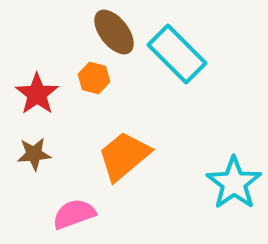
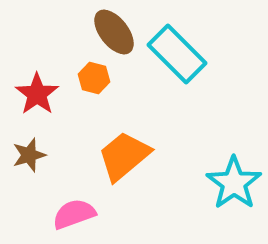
brown star: moved 5 px left, 1 px down; rotated 12 degrees counterclockwise
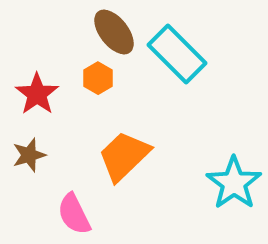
orange hexagon: moved 4 px right; rotated 16 degrees clockwise
orange trapezoid: rotated 4 degrees counterclockwise
pink semicircle: rotated 96 degrees counterclockwise
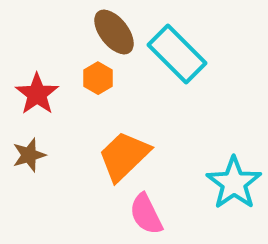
pink semicircle: moved 72 px right
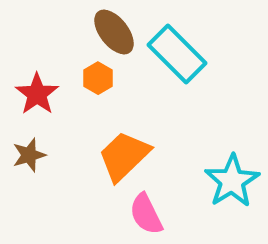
cyan star: moved 2 px left, 2 px up; rotated 4 degrees clockwise
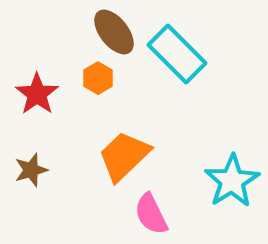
brown star: moved 2 px right, 15 px down
pink semicircle: moved 5 px right
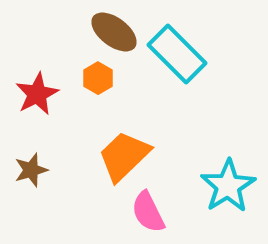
brown ellipse: rotated 15 degrees counterclockwise
red star: rotated 9 degrees clockwise
cyan star: moved 4 px left, 5 px down
pink semicircle: moved 3 px left, 2 px up
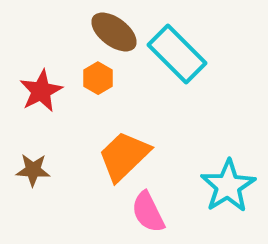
red star: moved 4 px right, 3 px up
brown star: moved 2 px right; rotated 20 degrees clockwise
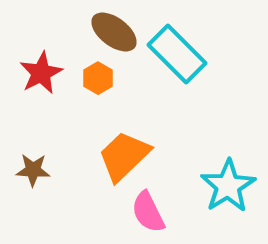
red star: moved 18 px up
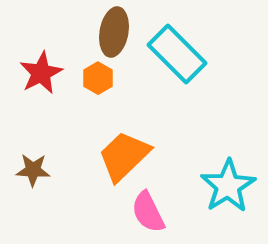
brown ellipse: rotated 63 degrees clockwise
